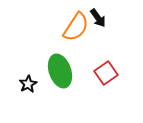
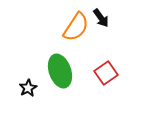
black arrow: moved 3 px right
black star: moved 4 px down
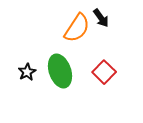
orange semicircle: moved 1 px right, 1 px down
red square: moved 2 px left, 1 px up; rotated 10 degrees counterclockwise
black star: moved 1 px left, 16 px up
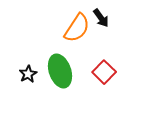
black star: moved 1 px right, 2 px down
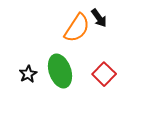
black arrow: moved 2 px left
red square: moved 2 px down
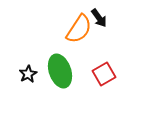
orange semicircle: moved 2 px right, 1 px down
red square: rotated 15 degrees clockwise
